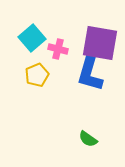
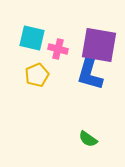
cyan square: rotated 36 degrees counterclockwise
purple square: moved 1 px left, 2 px down
blue L-shape: moved 1 px up
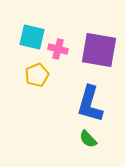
cyan square: moved 1 px up
purple square: moved 5 px down
blue L-shape: moved 32 px down
green semicircle: rotated 12 degrees clockwise
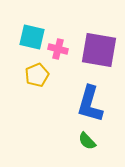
green semicircle: moved 1 px left, 2 px down
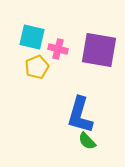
yellow pentagon: moved 8 px up
blue L-shape: moved 10 px left, 11 px down
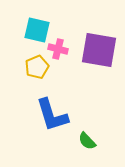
cyan square: moved 5 px right, 7 px up
blue L-shape: moved 28 px left; rotated 33 degrees counterclockwise
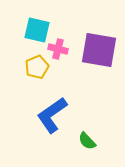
blue L-shape: rotated 72 degrees clockwise
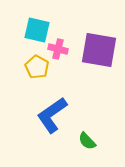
yellow pentagon: rotated 20 degrees counterclockwise
